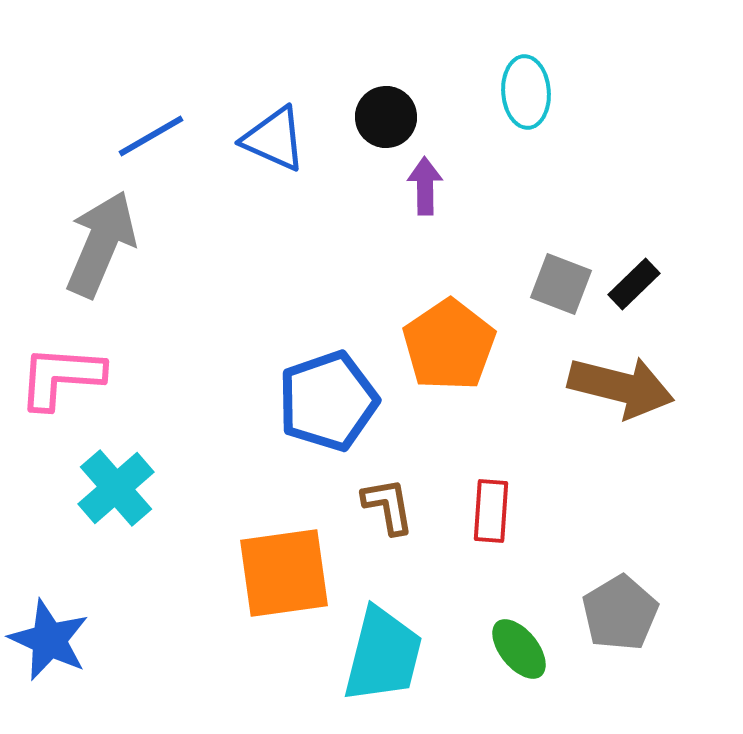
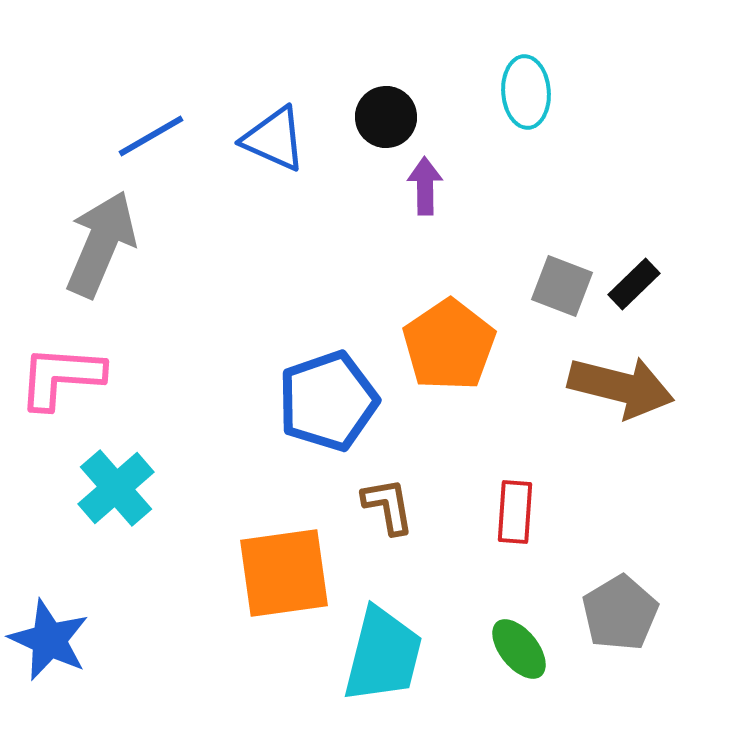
gray square: moved 1 px right, 2 px down
red rectangle: moved 24 px right, 1 px down
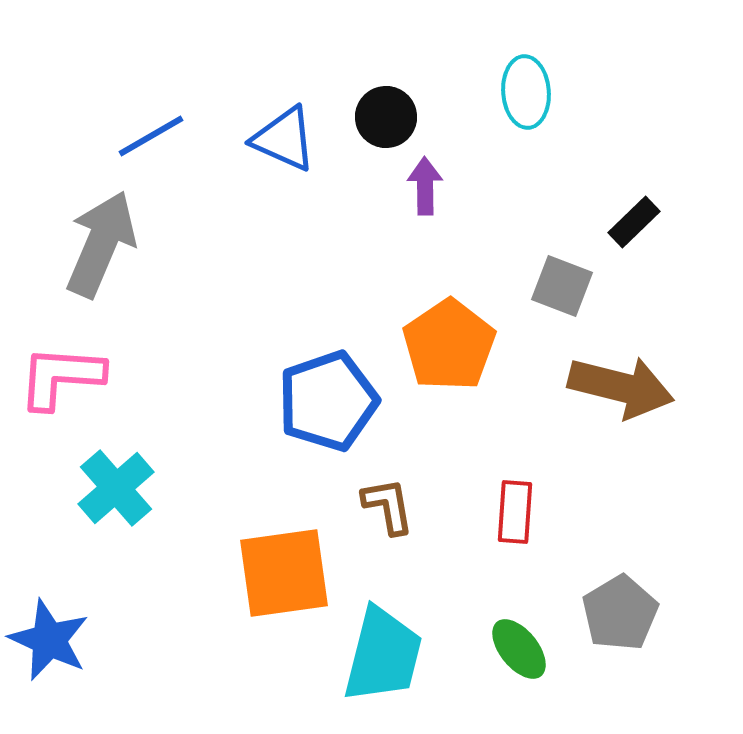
blue triangle: moved 10 px right
black rectangle: moved 62 px up
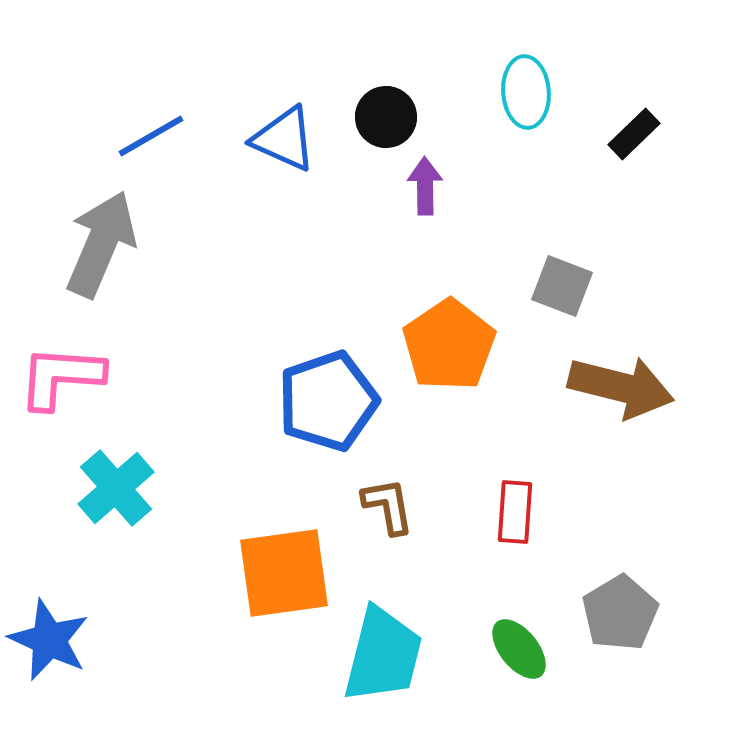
black rectangle: moved 88 px up
